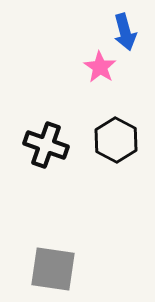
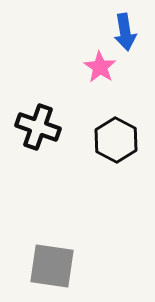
blue arrow: rotated 6 degrees clockwise
black cross: moved 8 px left, 18 px up
gray square: moved 1 px left, 3 px up
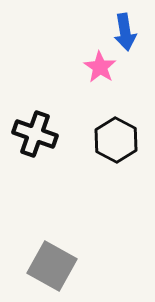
black cross: moved 3 px left, 7 px down
gray square: rotated 21 degrees clockwise
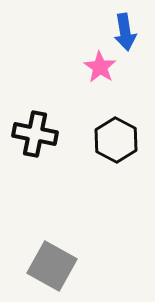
black cross: rotated 9 degrees counterclockwise
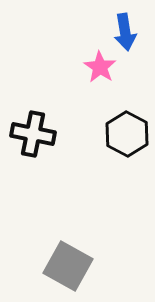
black cross: moved 2 px left
black hexagon: moved 11 px right, 6 px up
gray square: moved 16 px right
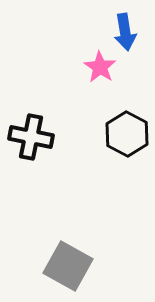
black cross: moved 2 px left, 3 px down
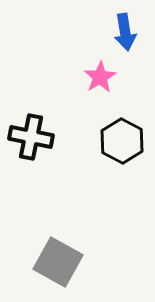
pink star: moved 10 px down; rotated 8 degrees clockwise
black hexagon: moved 5 px left, 7 px down
gray square: moved 10 px left, 4 px up
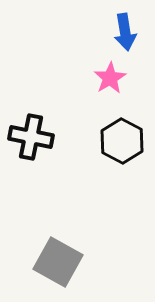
pink star: moved 10 px right, 1 px down
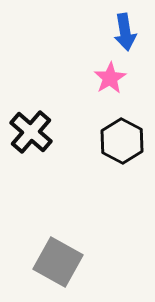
black cross: moved 5 px up; rotated 30 degrees clockwise
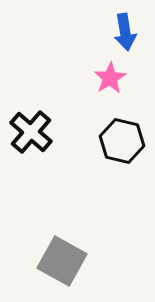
black hexagon: rotated 15 degrees counterclockwise
gray square: moved 4 px right, 1 px up
